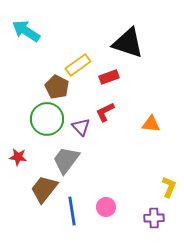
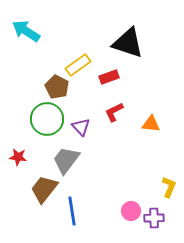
red L-shape: moved 9 px right
pink circle: moved 25 px right, 4 px down
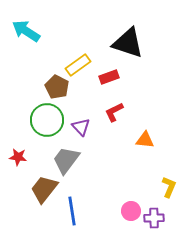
green circle: moved 1 px down
orange triangle: moved 6 px left, 16 px down
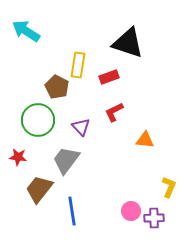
yellow rectangle: rotated 45 degrees counterclockwise
green circle: moved 9 px left
brown trapezoid: moved 5 px left
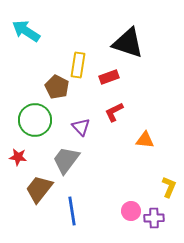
green circle: moved 3 px left
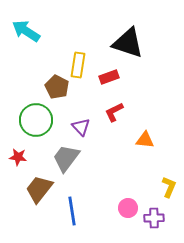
green circle: moved 1 px right
gray trapezoid: moved 2 px up
pink circle: moved 3 px left, 3 px up
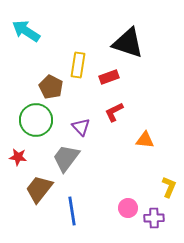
brown pentagon: moved 6 px left
